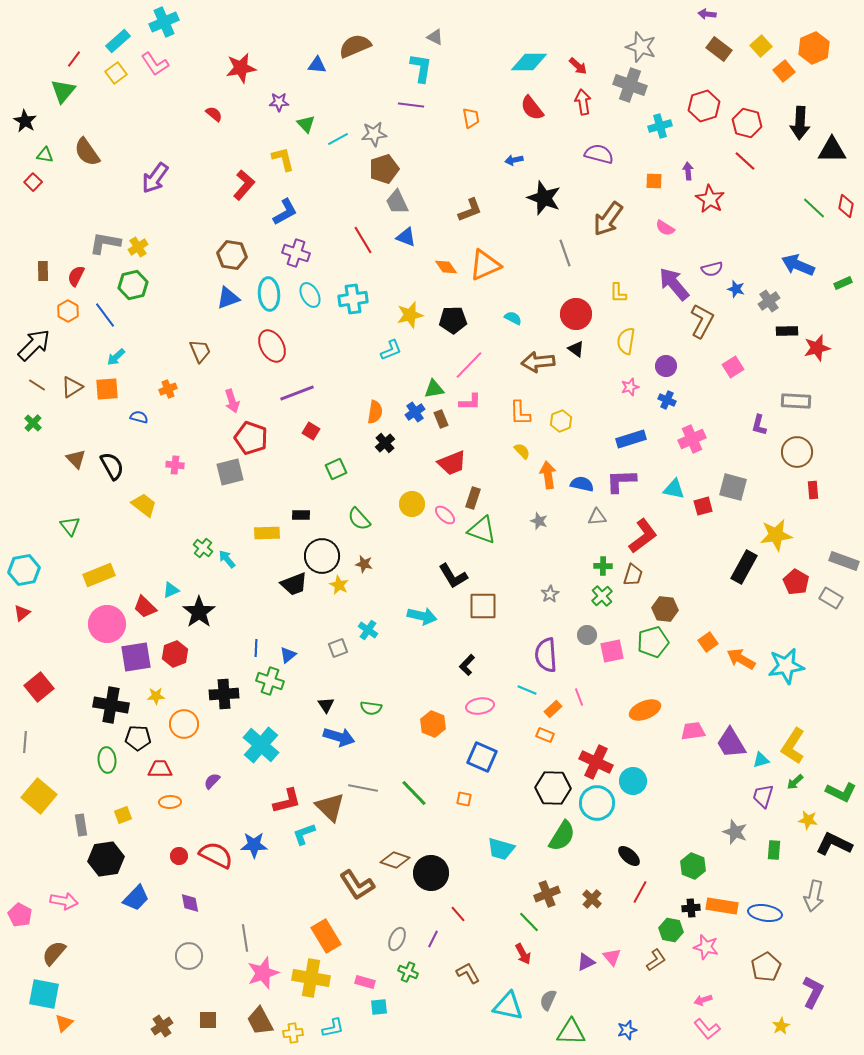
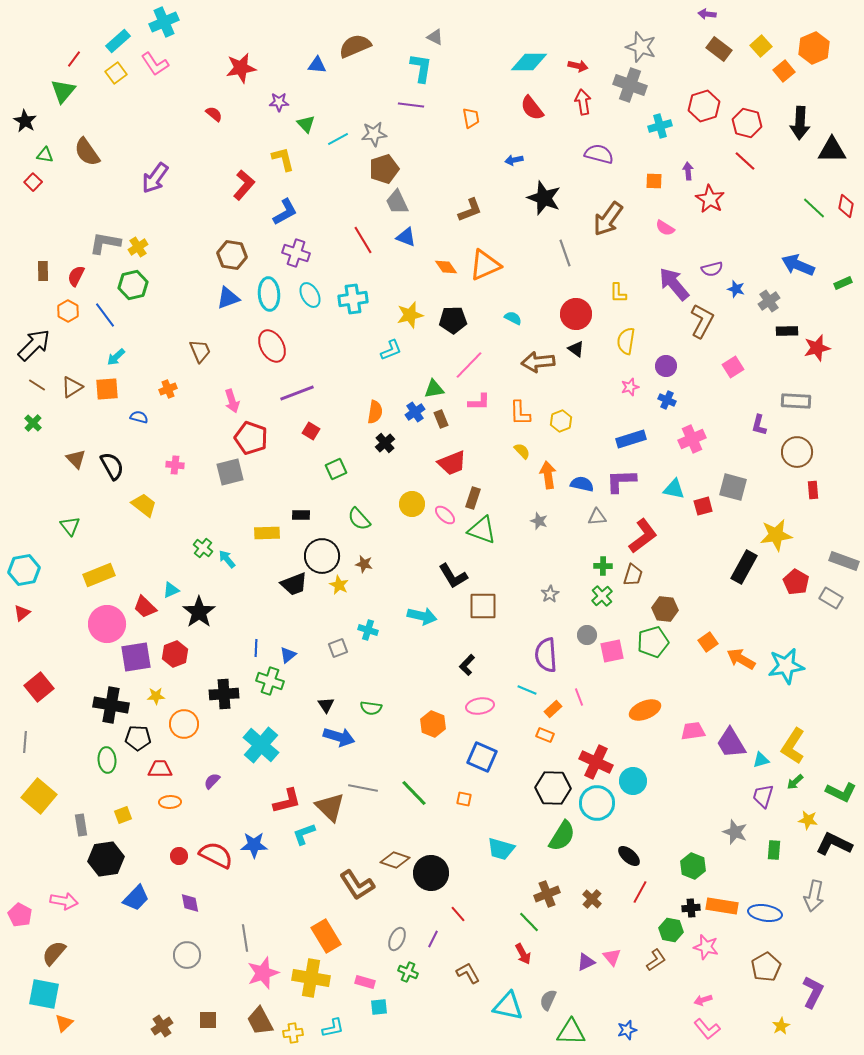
red arrow at (578, 66): rotated 30 degrees counterclockwise
pink L-shape at (470, 402): moved 9 px right
cyan cross at (368, 630): rotated 18 degrees counterclockwise
gray circle at (189, 956): moved 2 px left, 1 px up
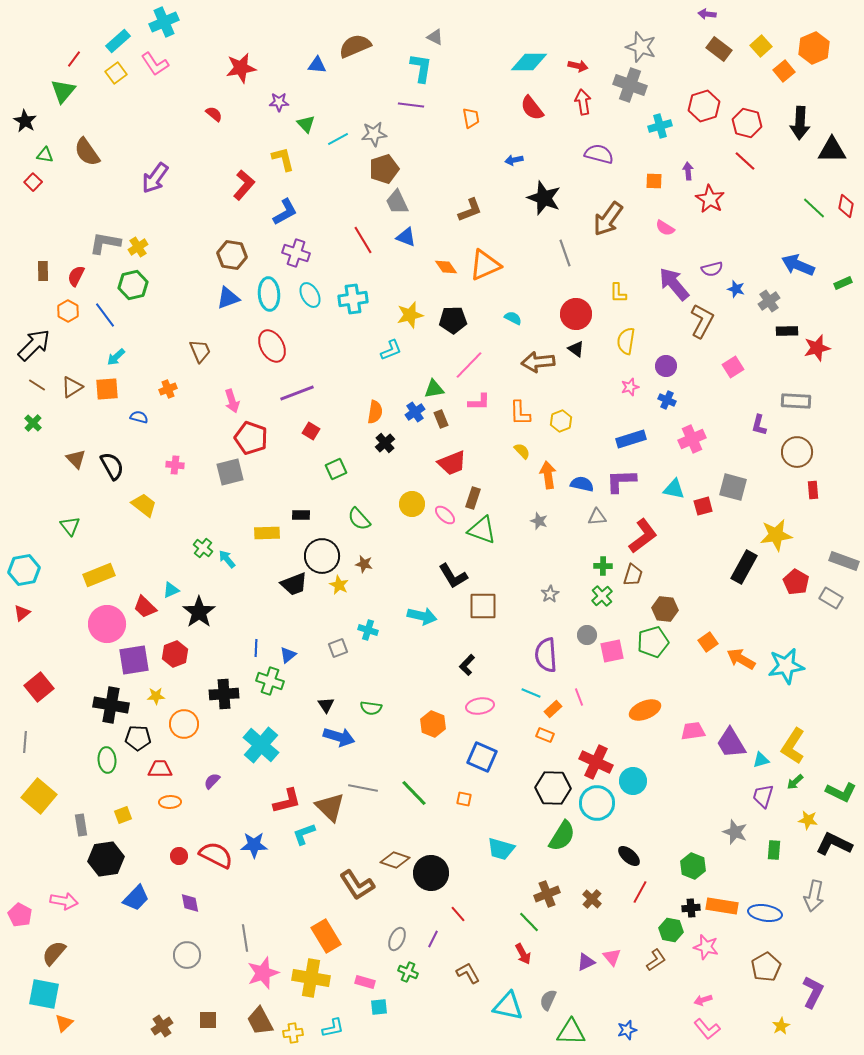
purple square at (136, 657): moved 2 px left, 3 px down
cyan line at (527, 690): moved 4 px right, 3 px down
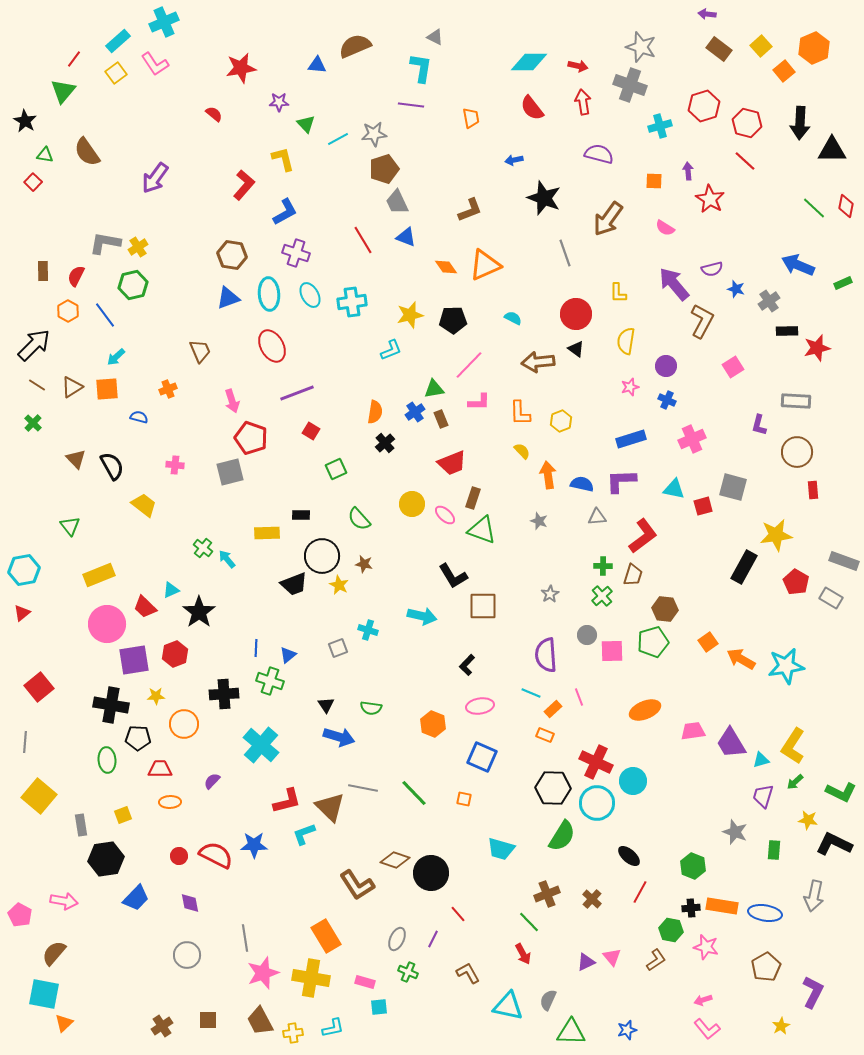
cyan cross at (353, 299): moved 1 px left, 3 px down
pink square at (612, 651): rotated 10 degrees clockwise
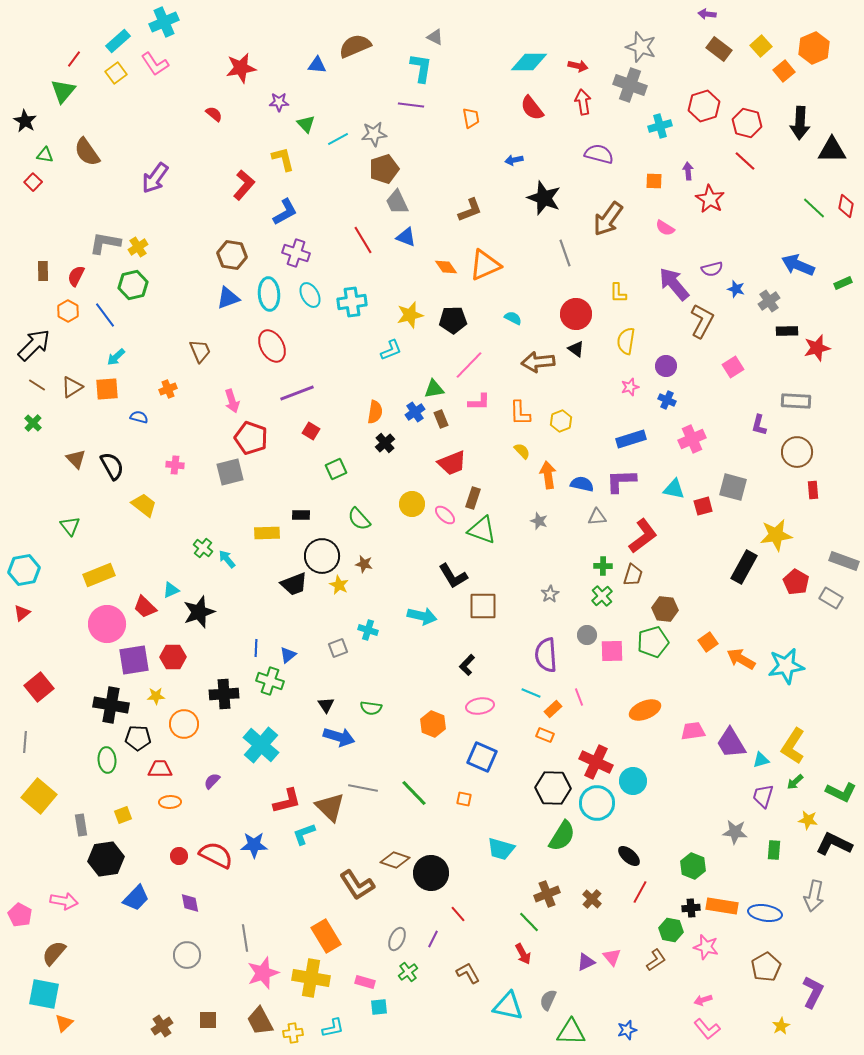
black star at (199, 612): rotated 16 degrees clockwise
red hexagon at (175, 654): moved 2 px left, 3 px down; rotated 20 degrees clockwise
gray star at (735, 832): rotated 15 degrees counterclockwise
green cross at (408, 972): rotated 30 degrees clockwise
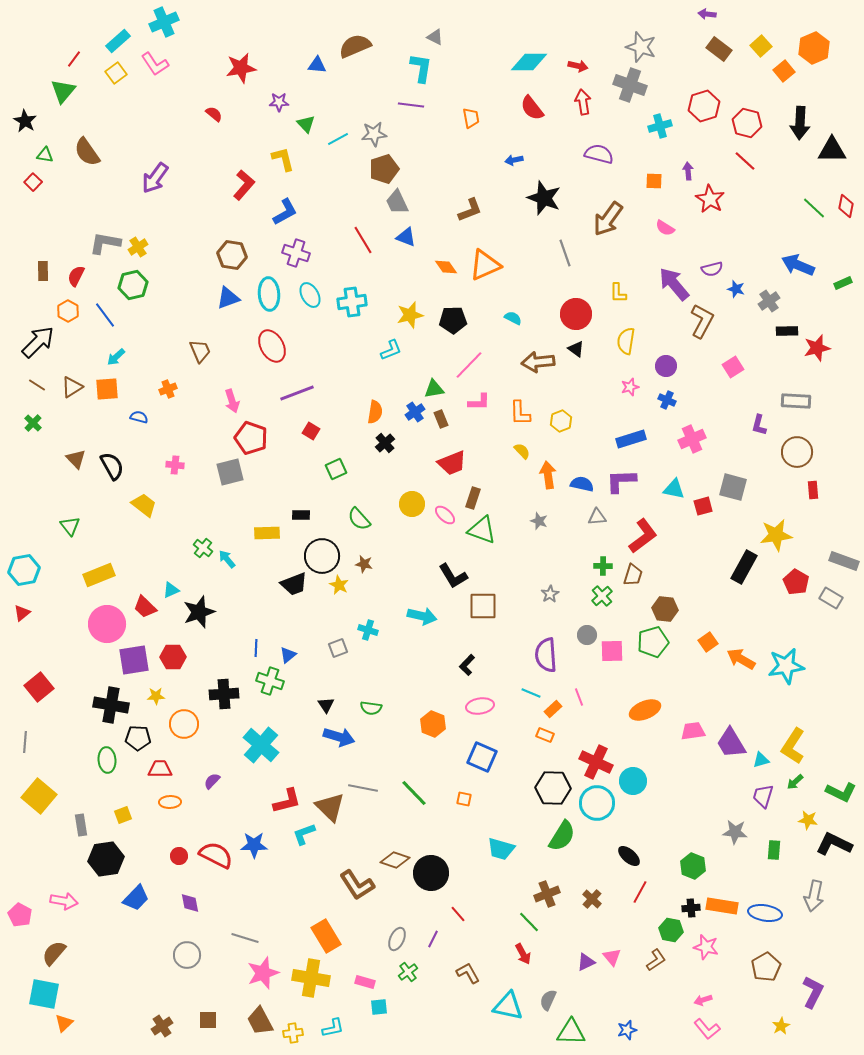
black arrow at (34, 345): moved 4 px right, 3 px up
gray line at (245, 938): rotated 64 degrees counterclockwise
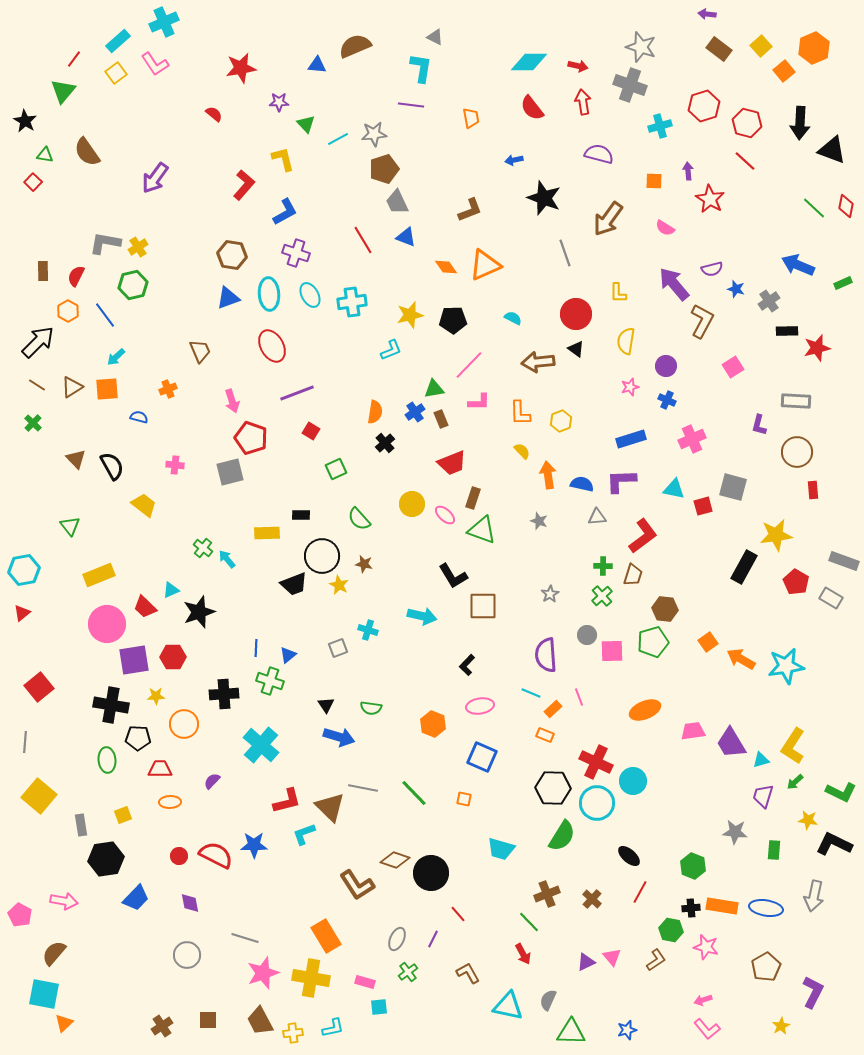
black triangle at (832, 150): rotated 20 degrees clockwise
blue ellipse at (765, 913): moved 1 px right, 5 px up
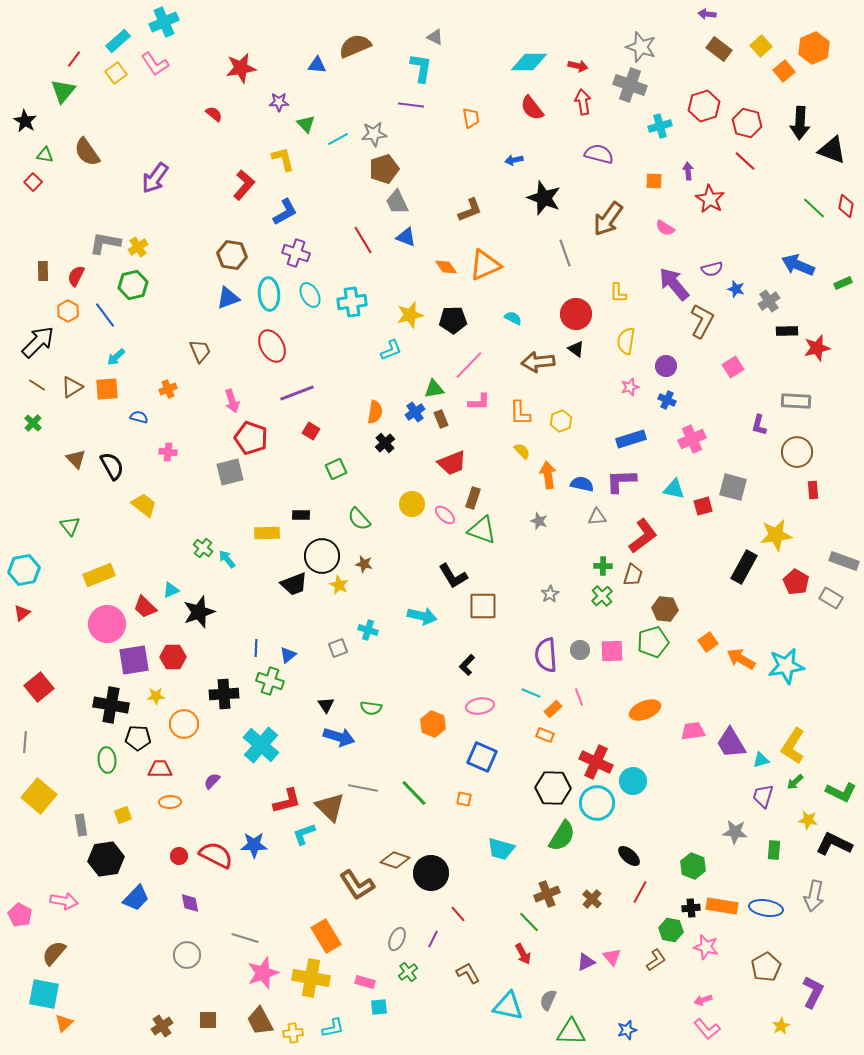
pink cross at (175, 465): moved 7 px left, 13 px up
gray circle at (587, 635): moved 7 px left, 15 px down
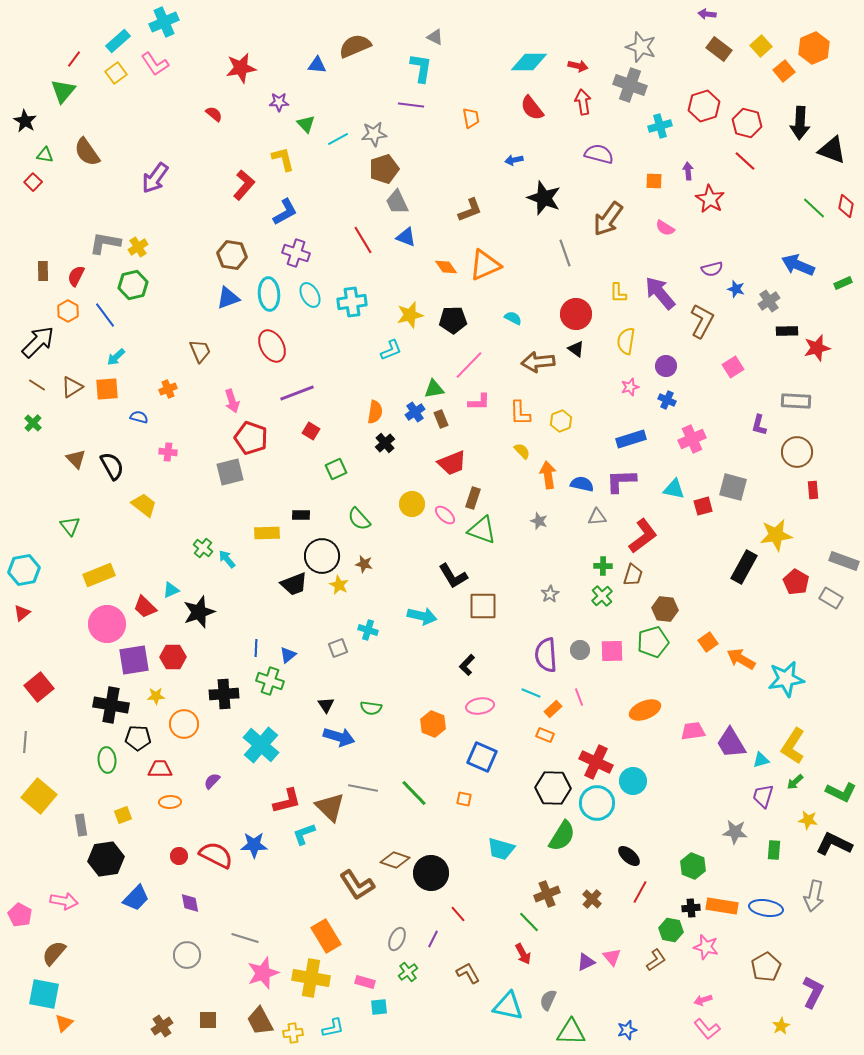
purple arrow at (674, 284): moved 14 px left, 9 px down
cyan star at (786, 666): moved 13 px down
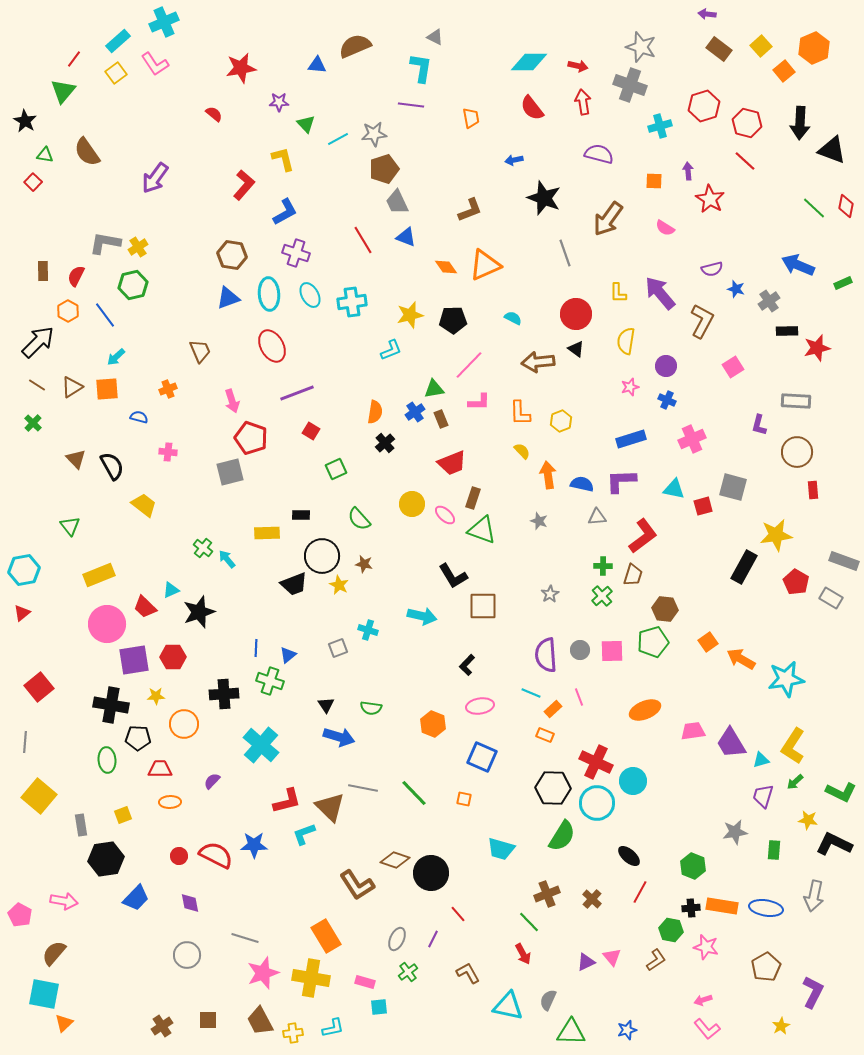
gray star at (735, 832): rotated 15 degrees counterclockwise
